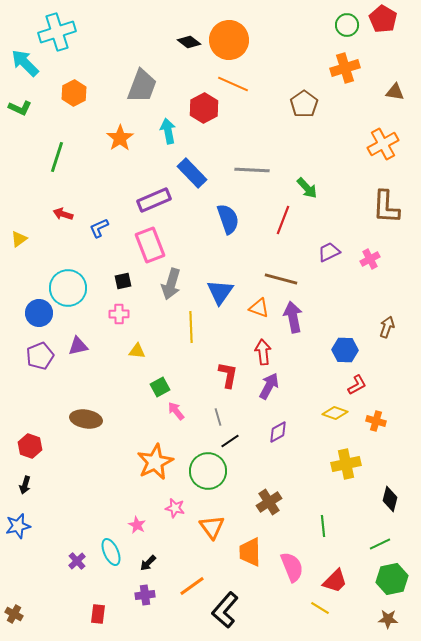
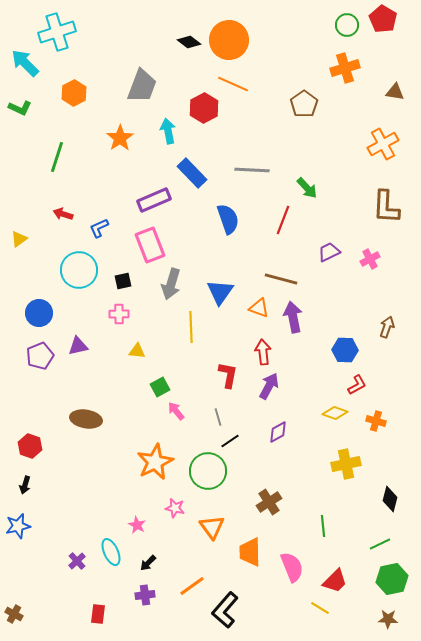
cyan circle at (68, 288): moved 11 px right, 18 px up
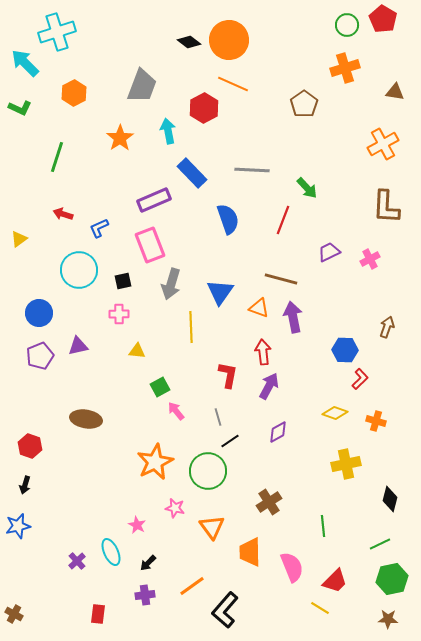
red L-shape at (357, 385): moved 3 px right, 6 px up; rotated 15 degrees counterclockwise
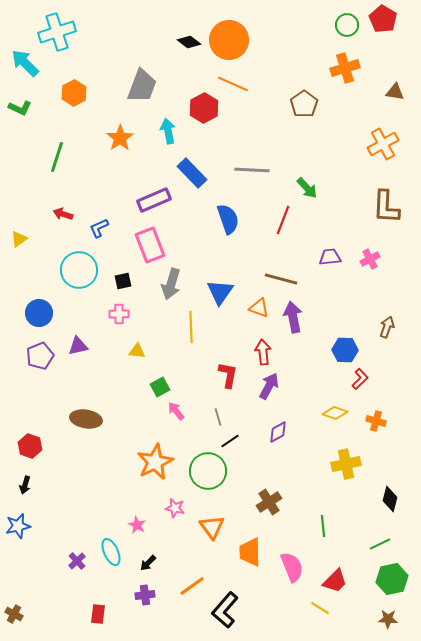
purple trapezoid at (329, 252): moved 1 px right, 5 px down; rotated 20 degrees clockwise
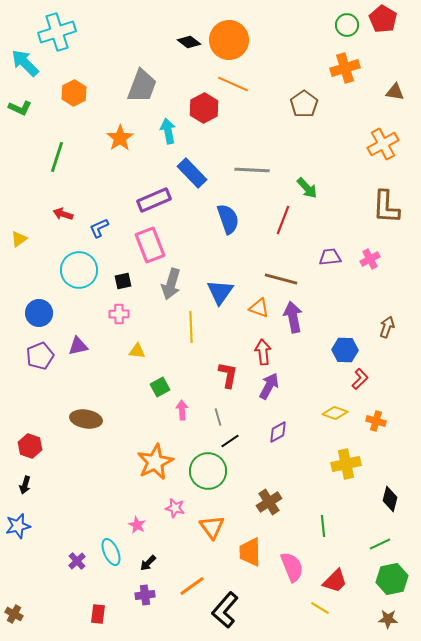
pink arrow at (176, 411): moved 6 px right, 1 px up; rotated 36 degrees clockwise
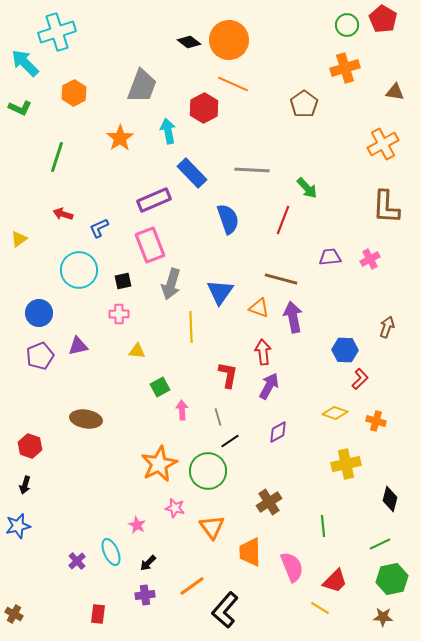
orange star at (155, 462): moved 4 px right, 2 px down
brown star at (388, 619): moved 5 px left, 2 px up
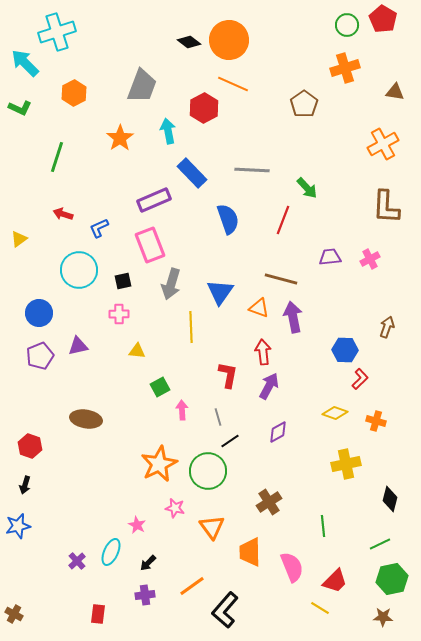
cyan ellipse at (111, 552): rotated 48 degrees clockwise
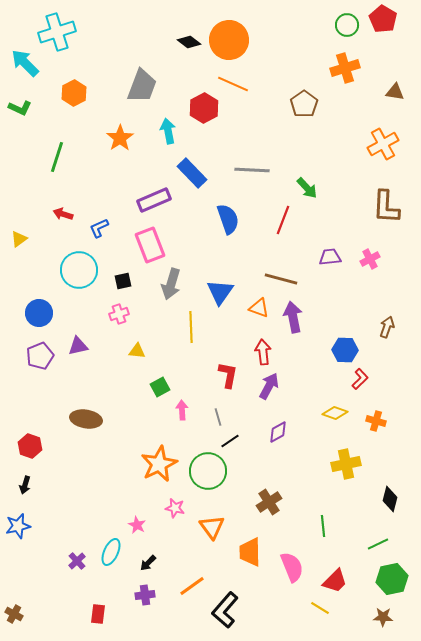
pink cross at (119, 314): rotated 18 degrees counterclockwise
green line at (380, 544): moved 2 px left
